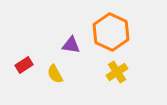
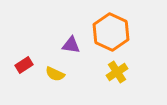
yellow semicircle: rotated 36 degrees counterclockwise
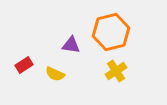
orange hexagon: rotated 21 degrees clockwise
yellow cross: moved 1 px left, 1 px up
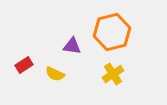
orange hexagon: moved 1 px right
purple triangle: moved 1 px right, 1 px down
yellow cross: moved 3 px left, 3 px down
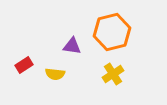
yellow semicircle: rotated 18 degrees counterclockwise
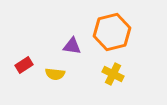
yellow cross: rotated 30 degrees counterclockwise
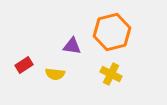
yellow cross: moved 2 px left
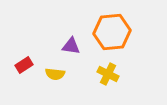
orange hexagon: rotated 9 degrees clockwise
purple triangle: moved 1 px left
yellow cross: moved 3 px left
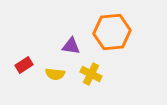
yellow cross: moved 17 px left
